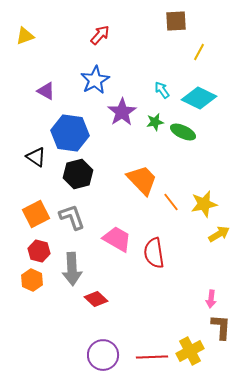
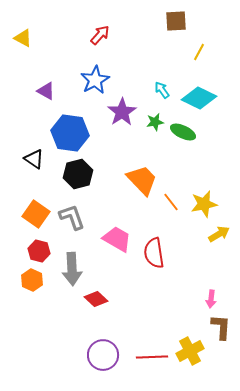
yellow triangle: moved 2 px left, 2 px down; rotated 48 degrees clockwise
black triangle: moved 2 px left, 2 px down
orange square: rotated 28 degrees counterclockwise
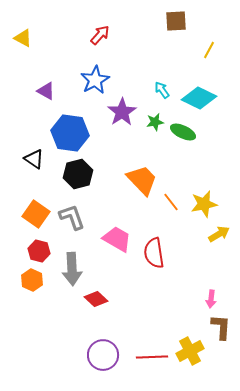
yellow line: moved 10 px right, 2 px up
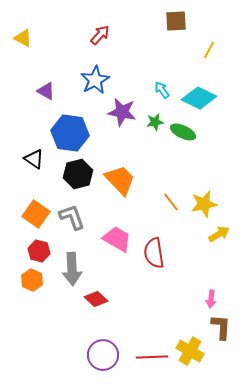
purple star: rotated 28 degrees counterclockwise
orange trapezoid: moved 22 px left
yellow cross: rotated 32 degrees counterclockwise
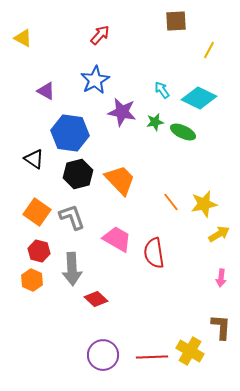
orange square: moved 1 px right, 2 px up
pink arrow: moved 10 px right, 21 px up
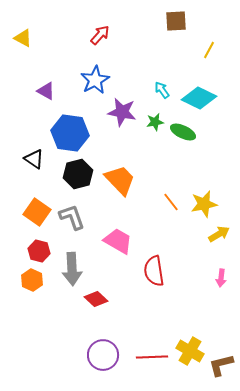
pink trapezoid: moved 1 px right, 2 px down
red semicircle: moved 18 px down
brown L-shape: moved 38 px down; rotated 108 degrees counterclockwise
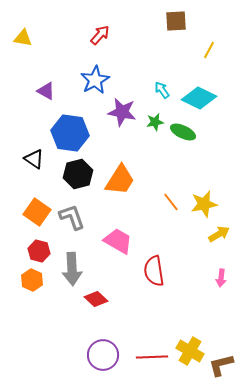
yellow triangle: rotated 18 degrees counterclockwise
orange trapezoid: rotated 76 degrees clockwise
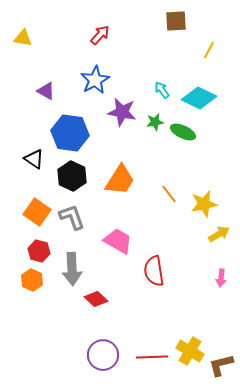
black hexagon: moved 6 px left, 2 px down; rotated 20 degrees counterclockwise
orange line: moved 2 px left, 8 px up
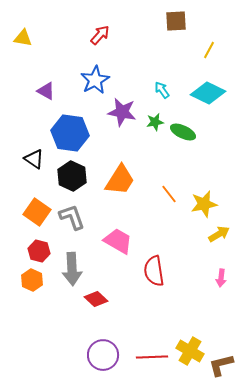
cyan diamond: moved 9 px right, 5 px up
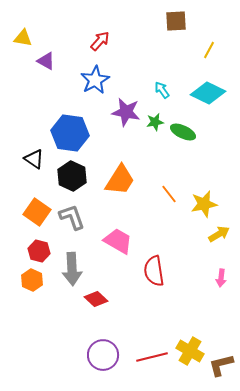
red arrow: moved 6 px down
purple triangle: moved 30 px up
purple star: moved 4 px right
red line: rotated 12 degrees counterclockwise
